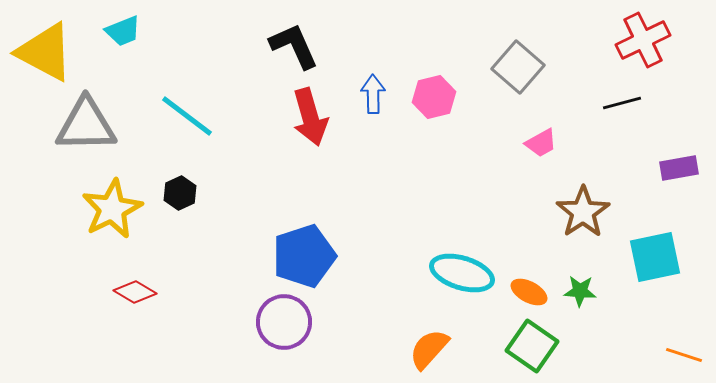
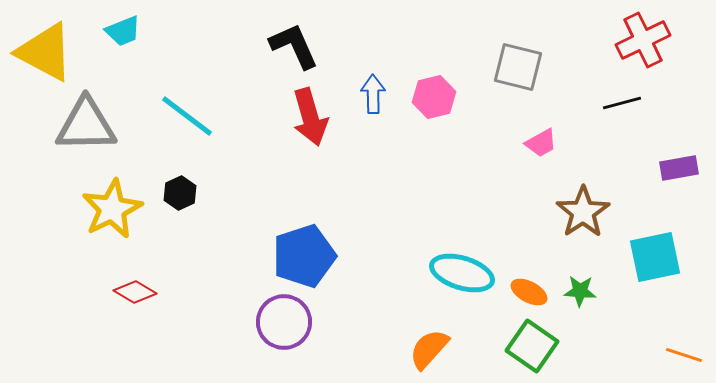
gray square: rotated 27 degrees counterclockwise
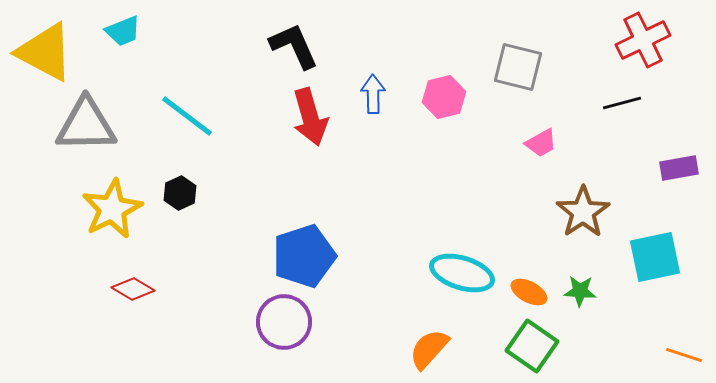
pink hexagon: moved 10 px right
red diamond: moved 2 px left, 3 px up
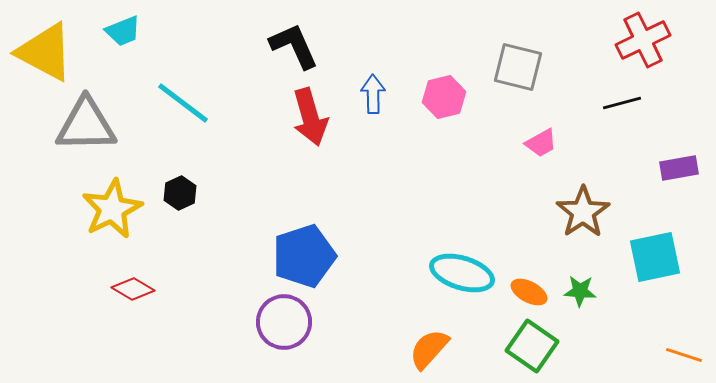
cyan line: moved 4 px left, 13 px up
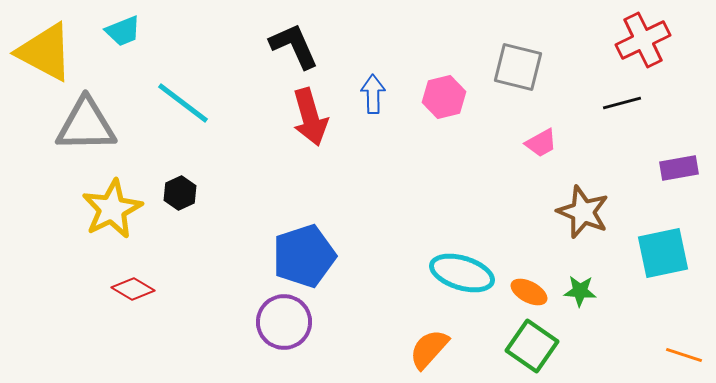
brown star: rotated 16 degrees counterclockwise
cyan square: moved 8 px right, 4 px up
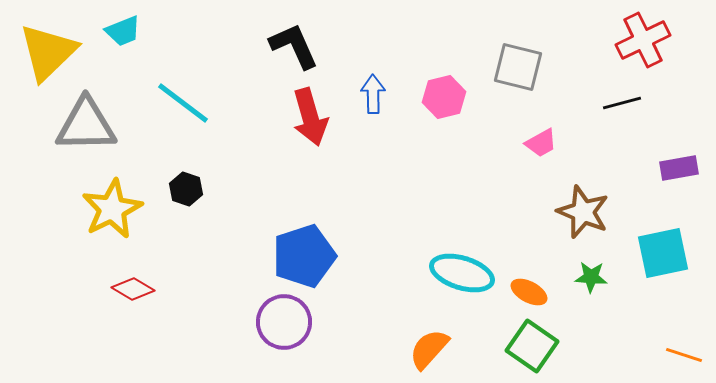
yellow triangle: moved 3 px right; rotated 48 degrees clockwise
black hexagon: moved 6 px right, 4 px up; rotated 16 degrees counterclockwise
green star: moved 11 px right, 14 px up
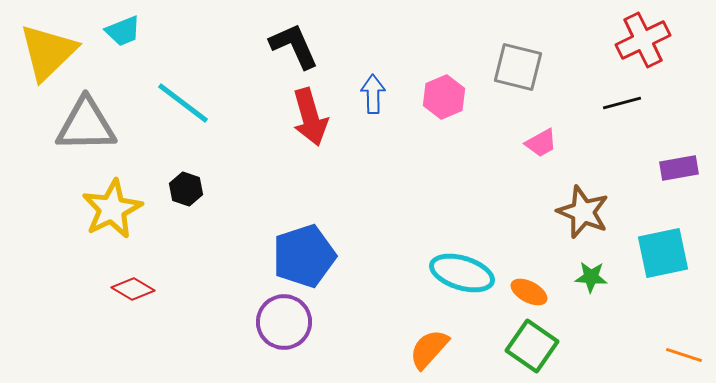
pink hexagon: rotated 9 degrees counterclockwise
